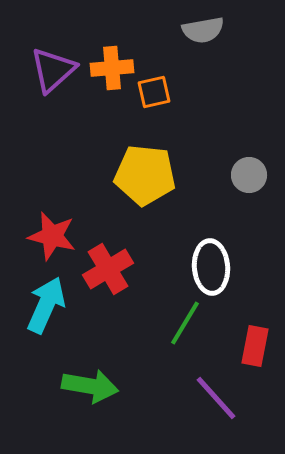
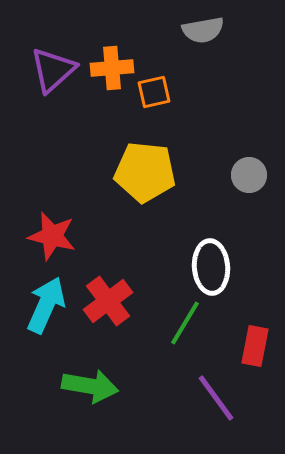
yellow pentagon: moved 3 px up
red cross: moved 32 px down; rotated 6 degrees counterclockwise
purple line: rotated 6 degrees clockwise
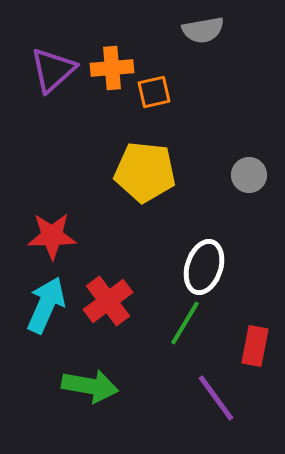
red star: rotated 15 degrees counterclockwise
white ellipse: moved 7 px left; rotated 22 degrees clockwise
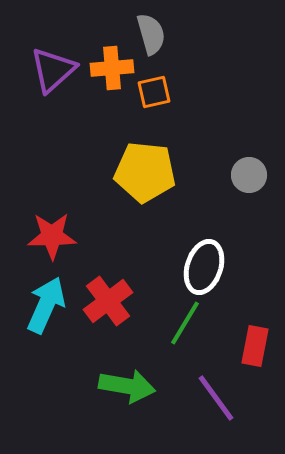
gray semicircle: moved 52 px left, 4 px down; rotated 96 degrees counterclockwise
green arrow: moved 37 px right
